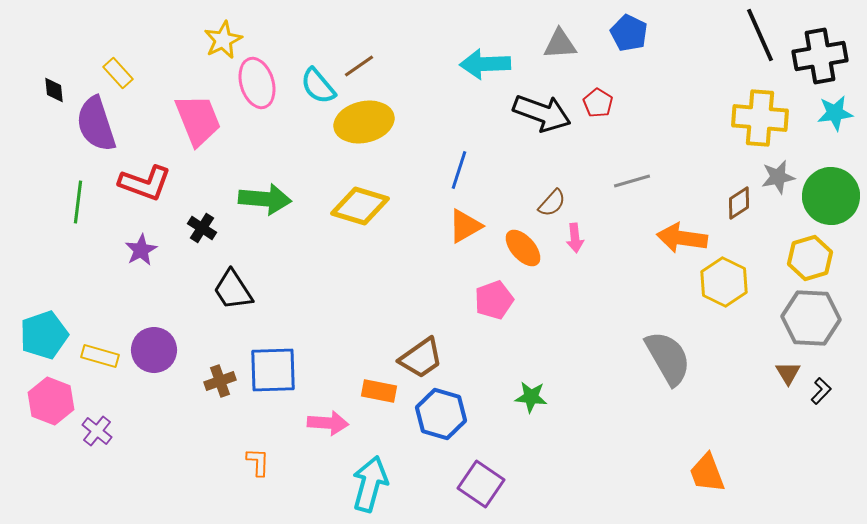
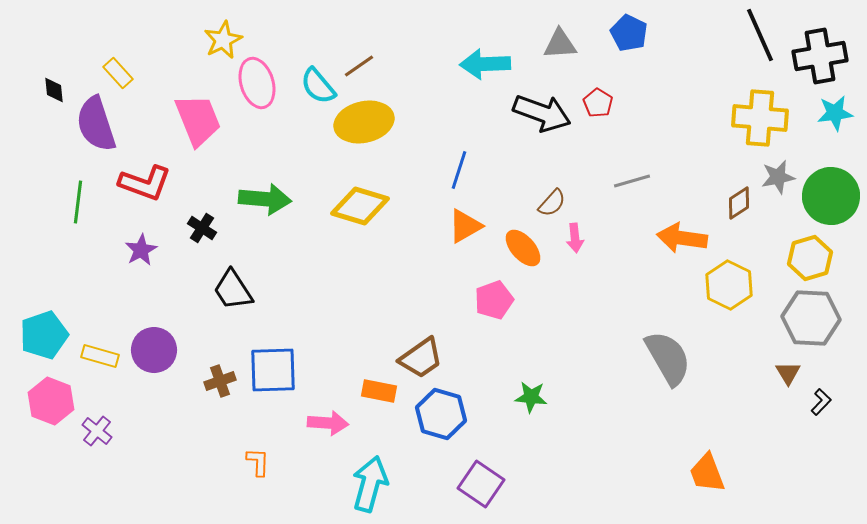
yellow hexagon at (724, 282): moved 5 px right, 3 px down
black L-shape at (821, 391): moved 11 px down
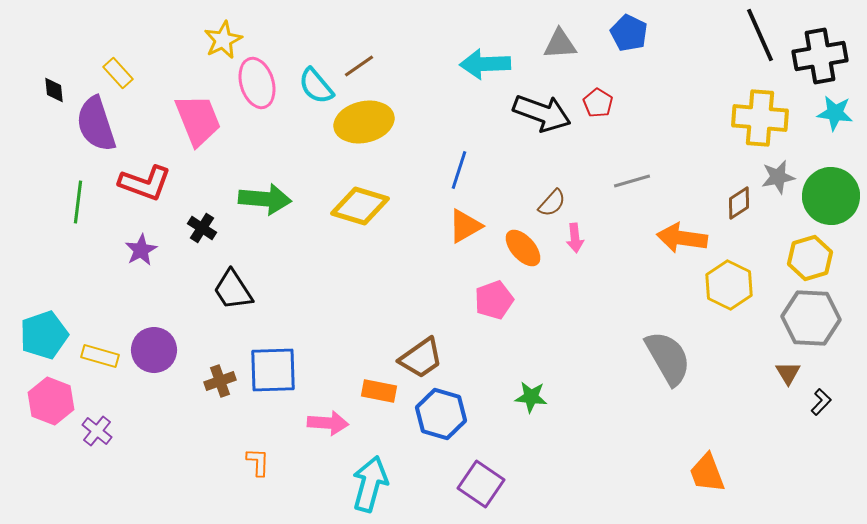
cyan semicircle at (318, 86): moved 2 px left
cyan star at (835, 113): rotated 15 degrees clockwise
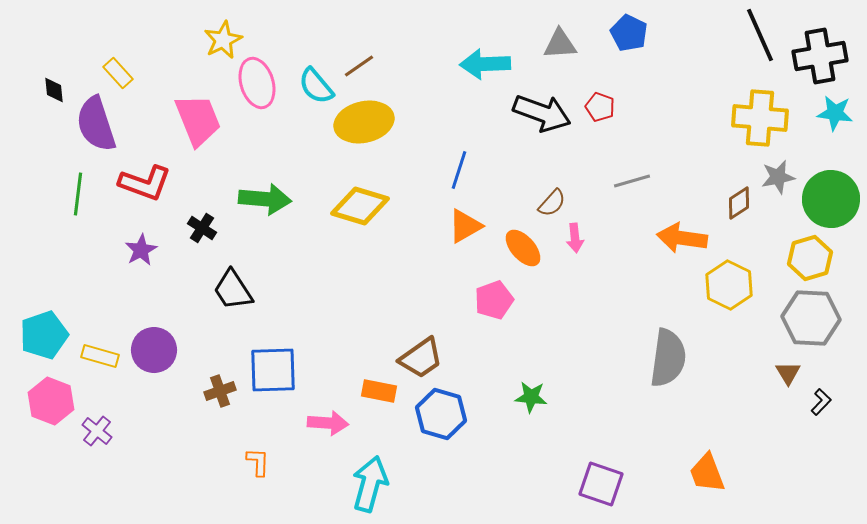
red pentagon at (598, 103): moved 2 px right, 4 px down; rotated 12 degrees counterclockwise
green circle at (831, 196): moved 3 px down
green line at (78, 202): moved 8 px up
gray semicircle at (668, 358): rotated 38 degrees clockwise
brown cross at (220, 381): moved 10 px down
purple square at (481, 484): moved 120 px right; rotated 15 degrees counterclockwise
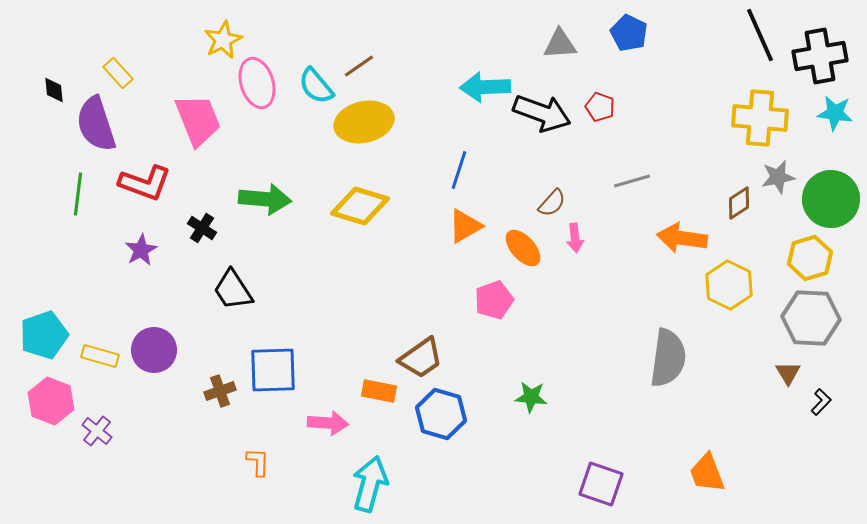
cyan arrow at (485, 64): moved 23 px down
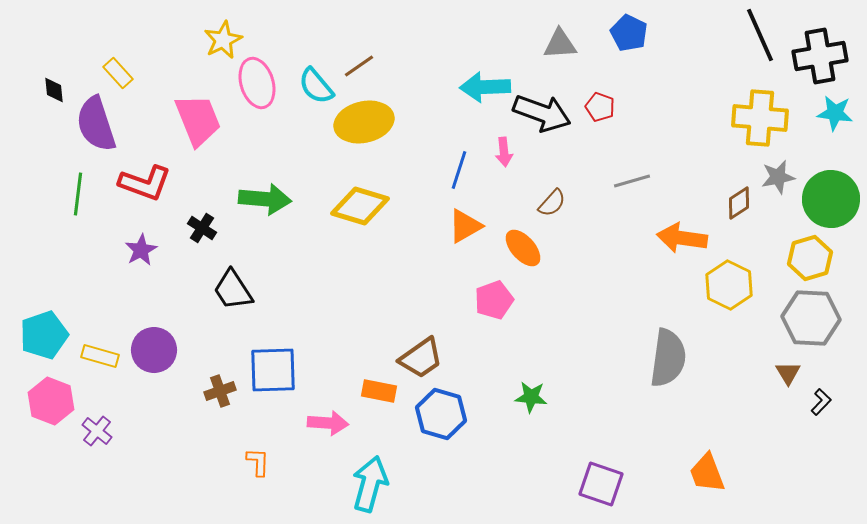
pink arrow at (575, 238): moved 71 px left, 86 px up
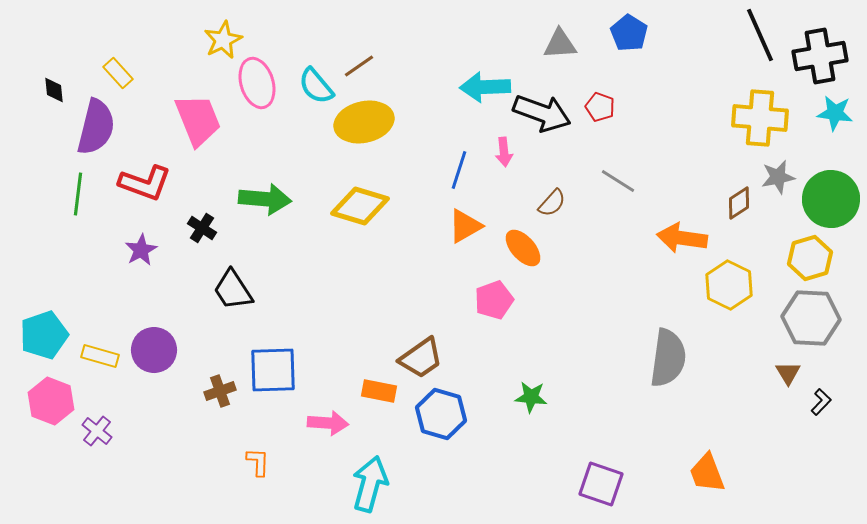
blue pentagon at (629, 33): rotated 6 degrees clockwise
purple semicircle at (96, 124): moved 3 px down; rotated 148 degrees counterclockwise
gray line at (632, 181): moved 14 px left; rotated 48 degrees clockwise
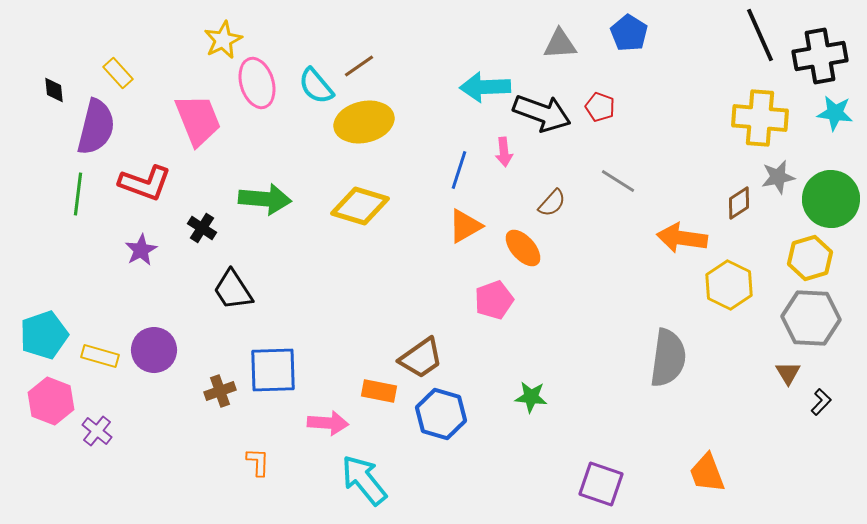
cyan arrow at (370, 484): moved 6 px left, 4 px up; rotated 54 degrees counterclockwise
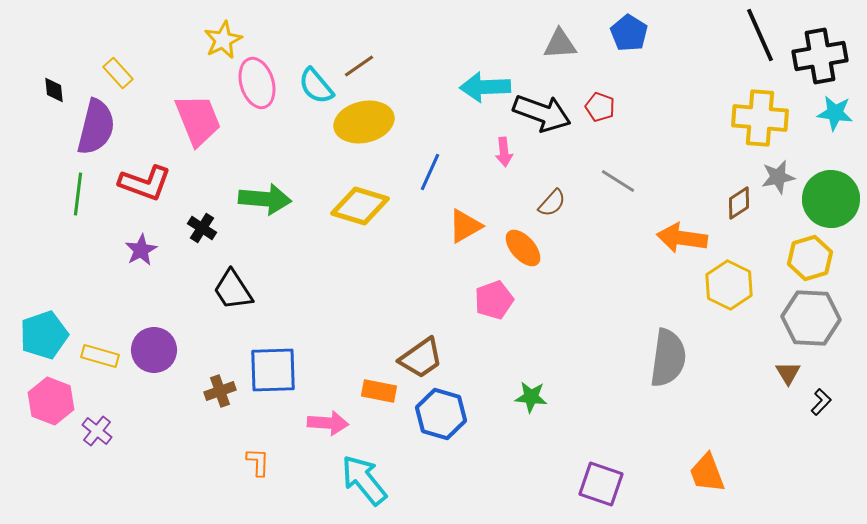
blue line at (459, 170): moved 29 px left, 2 px down; rotated 6 degrees clockwise
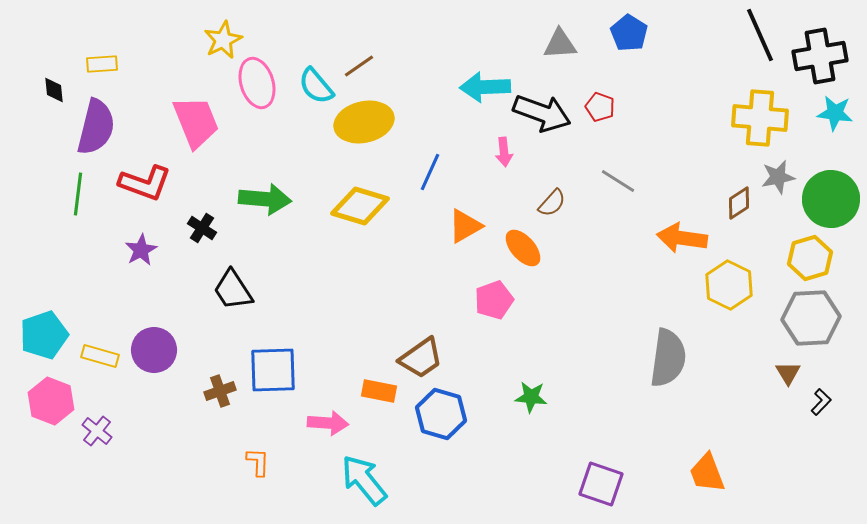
yellow rectangle at (118, 73): moved 16 px left, 9 px up; rotated 52 degrees counterclockwise
pink trapezoid at (198, 120): moved 2 px left, 2 px down
gray hexagon at (811, 318): rotated 6 degrees counterclockwise
